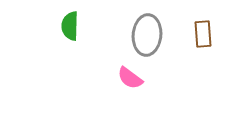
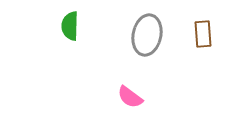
gray ellipse: rotated 6 degrees clockwise
pink semicircle: moved 19 px down
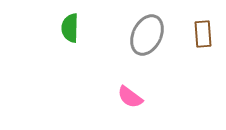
green semicircle: moved 2 px down
gray ellipse: rotated 15 degrees clockwise
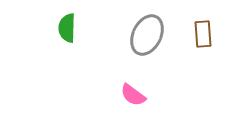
green semicircle: moved 3 px left
pink semicircle: moved 3 px right, 2 px up
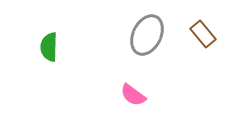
green semicircle: moved 18 px left, 19 px down
brown rectangle: rotated 36 degrees counterclockwise
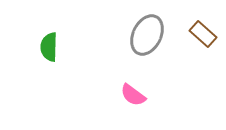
brown rectangle: rotated 8 degrees counterclockwise
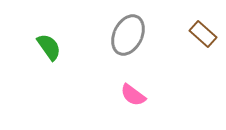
gray ellipse: moved 19 px left
green semicircle: rotated 144 degrees clockwise
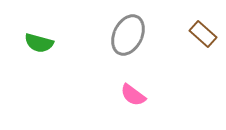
green semicircle: moved 10 px left, 4 px up; rotated 140 degrees clockwise
